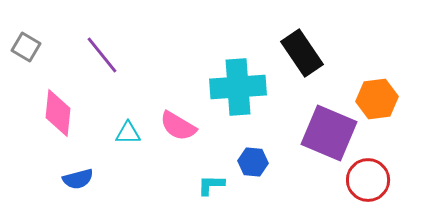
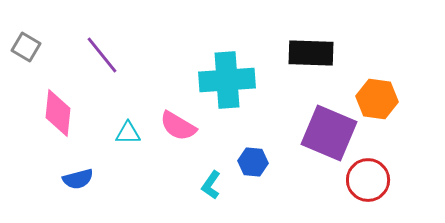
black rectangle: moved 9 px right; rotated 54 degrees counterclockwise
cyan cross: moved 11 px left, 7 px up
orange hexagon: rotated 15 degrees clockwise
cyan L-shape: rotated 56 degrees counterclockwise
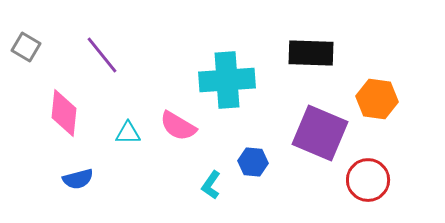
pink diamond: moved 6 px right
purple square: moved 9 px left
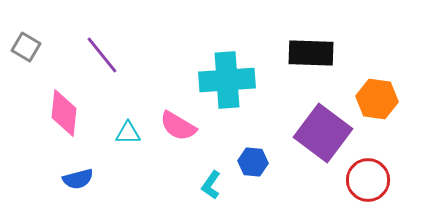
purple square: moved 3 px right; rotated 14 degrees clockwise
